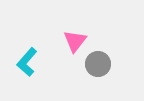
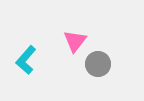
cyan L-shape: moved 1 px left, 2 px up
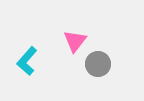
cyan L-shape: moved 1 px right, 1 px down
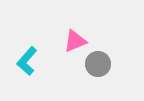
pink triangle: rotated 30 degrees clockwise
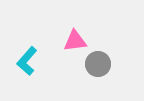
pink triangle: rotated 15 degrees clockwise
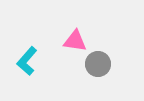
pink triangle: rotated 15 degrees clockwise
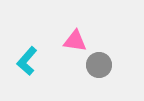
gray circle: moved 1 px right, 1 px down
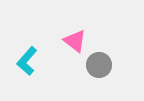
pink triangle: rotated 30 degrees clockwise
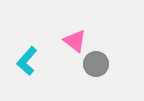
gray circle: moved 3 px left, 1 px up
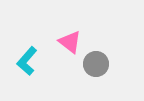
pink triangle: moved 5 px left, 1 px down
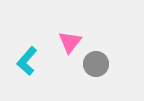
pink triangle: rotated 30 degrees clockwise
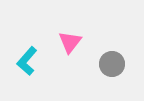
gray circle: moved 16 px right
